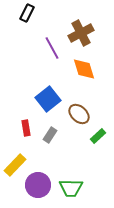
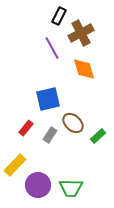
black rectangle: moved 32 px right, 3 px down
blue square: rotated 25 degrees clockwise
brown ellipse: moved 6 px left, 9 px down
red rectangle: rotated 49 degrees clockwise
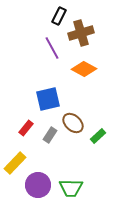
brown cross: rotated 10 degrees clockwise
orange diamond: rotated 45 degrees counterclockwise
yellow rectangle: moved 2 px up
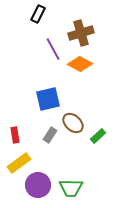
black rectangle: moved 21 px left, 2 px up
purple line: moved 1 px right, 1 px down
orange diamond: moved 4 px left, 5 px up
red rectangle: moved 11 px left, 7 px down; rotated 49 degrees counterclockwise
yellow rectangle: moved 4 px right; rotated 10 degrees clockwise
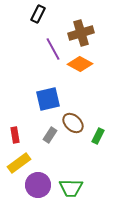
green rectangle: rotated 21 degrees counterclockwise
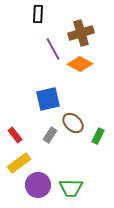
black rectangle: rotated 24 degrees counterclockwise
red rectangle: rotated 28 degrees counterclockwise
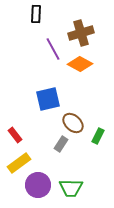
black rectangle: moved 2 px left
gray rectangle: moved 11 px right, 9 px down
